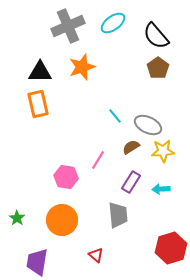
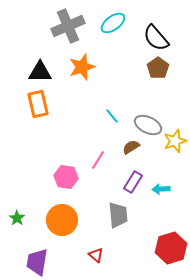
black semicircle: moved 2 px down
cyan line: moved 3 px left
yellow star: moved 12 px right, 10 px up; rotated 15 degrees counterclockwise
purple rectangle: moved 2 px right
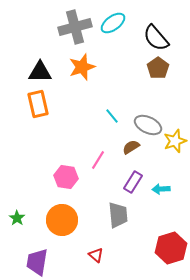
gray cross: moved 7 px right, 1 px down; rotated 8 degrees clockwise
